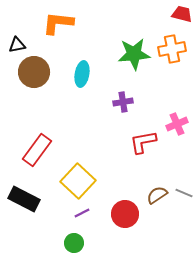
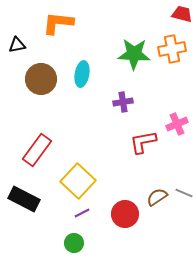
green star: rotated 8 degrees clockwise
brown circle: moved 7 px right, 7 px down
brown semicircle: moved 2 px down
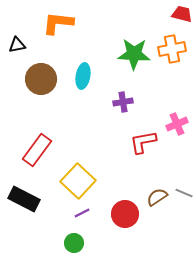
cyan ellipse: moved 1 px right, 2 px down
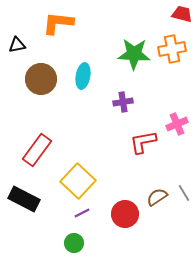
gray line: rotated 36 degrees clockwise
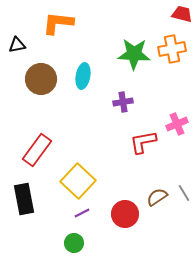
black rectangle: rotated 52 degrees clockwise
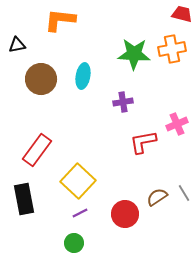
orange L-shape: moved 2 px right, 3 px up
purple line: moved 2 px left
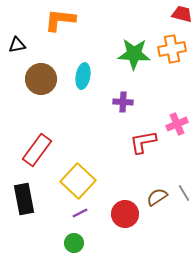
purple cross: rotated 12 degrees clockwise
